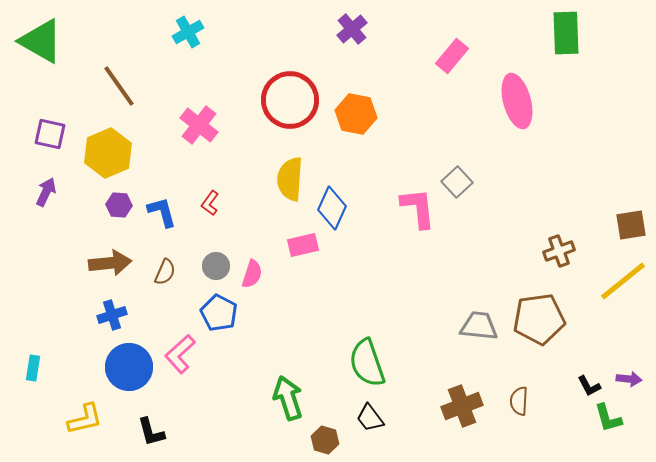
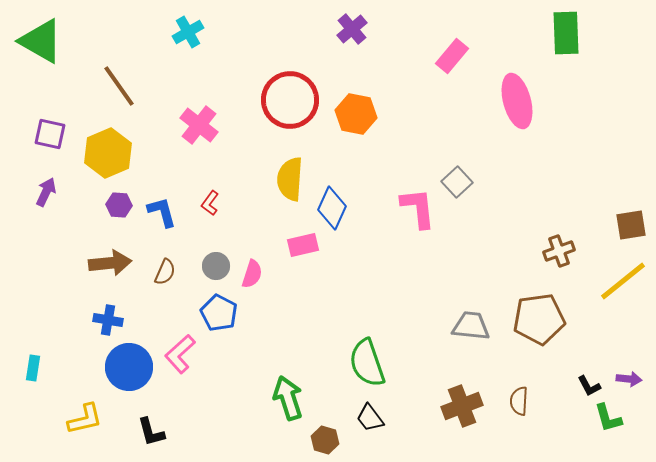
blue cross at (112, 315): moved 4 px left, 5 px down; rotated 28 degrees clockwise
gray trapezoid at (479, 326): moved 8 px left
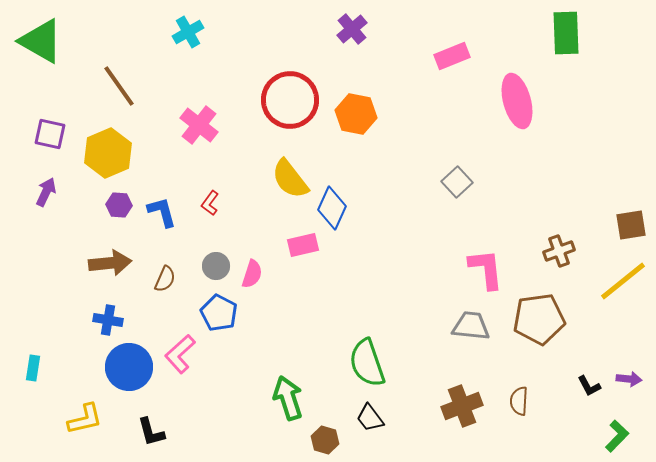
pink rectangle at (452, 56): rotated 28 degrees clockwise
yellow semicircle at (290, 179): rotated 42 degrees counterclockwise
pink L-shape at (418, 208): moved 68 px right, 61 px down
brown semicircle at (165, 272): moved 7 px down
green L-shape at (608, 418): moved 9 px right, 18 px down; rotated 120 degrees counterclockwise
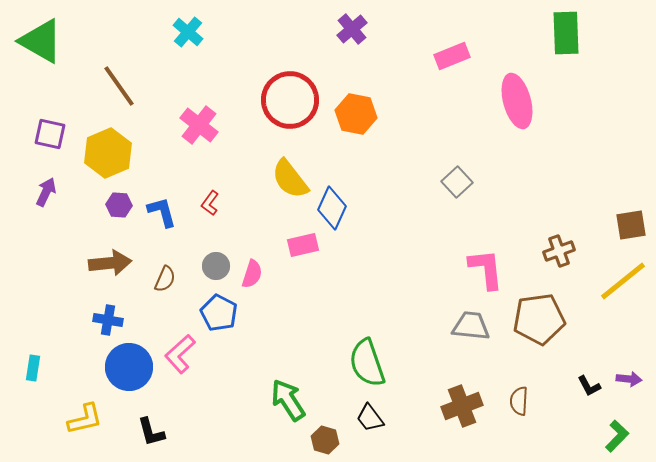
cyan cross at (188, 32): rotated 20 degrees counterclockwise
green arrow at (288, 398): moved 2 px down; rotated 15 degrees counterclockwise
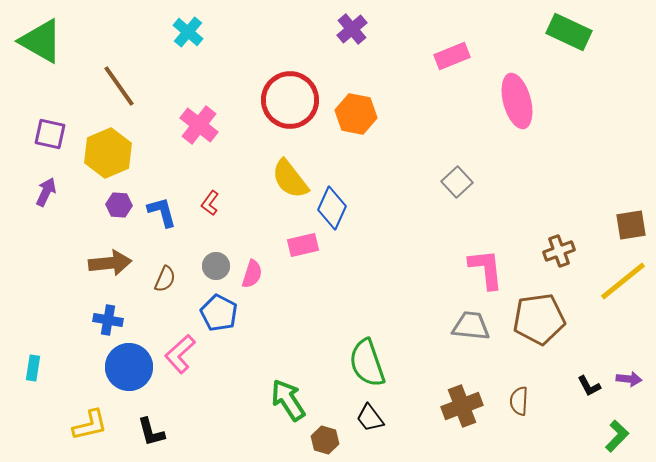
green rectangle at (566, 33): moved 3 px right, 1 px up; rotated 63 degrees counterclockwise
yellow L-shape at (85, 419): moved 5 px right, 6 px down
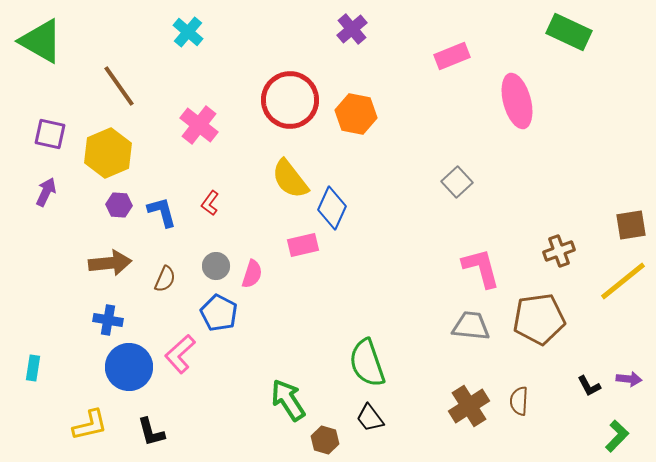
pink L-shape at (486, 269): moved 5 px left, 1 px up; rotated 9 degrees counterclockwise
brown cross at (462, 406): moved 7 px right; rotated 12 degrees counterclockwise
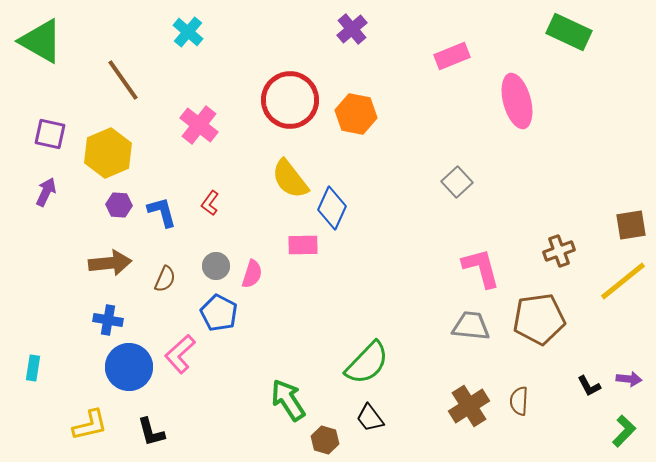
brown line at (119, 86): moved 4 px right, 6 px up
pink rectangle at (303, 245): rotated 12 degrees clockwise
green semicircle at (367, 363): rotated 117 degrees counterclockwise
green L-shape at (617, 436): moved 7 px right, 5 px up
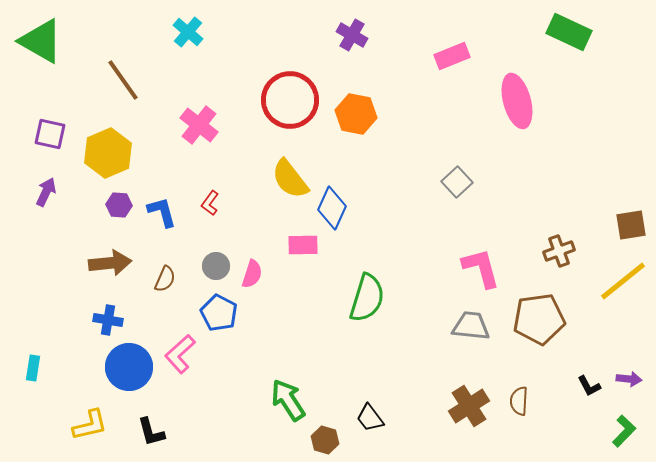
purple cross at (352, 29): moved 6 px down; rotated 20 degrees counterclockwise
green semicircle at (367, 363): moved 65 px up; rotated 27 degrees counterclockwise
